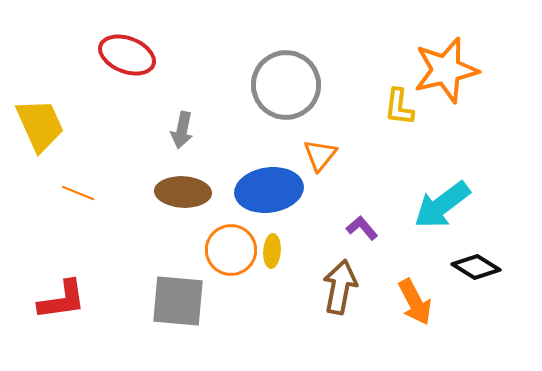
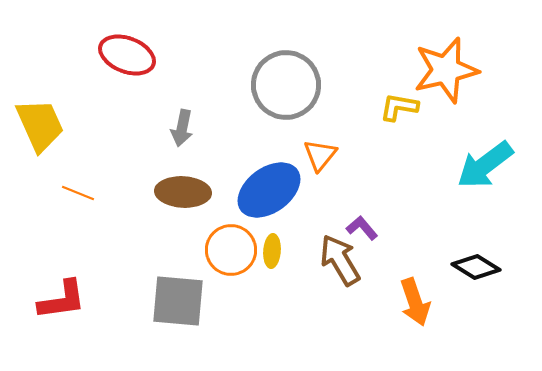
yellow L-shape: rotated 93 degrees clockwise
gray arrow: moved 2 px up
blue ellipse: rotated 28 degrees counterclockwise
cyan arrow: moved 43 px right, 40 px up
brown arrow: moved 27 px up; rotated 42 degrees counterclockwise
orange arrow: rotated 9 degrees clockwise
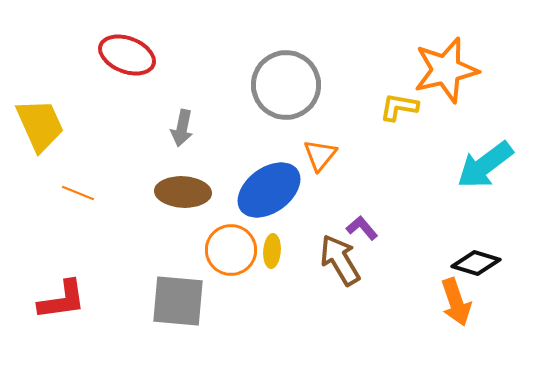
black diamond: moved 4 px up; rotated 15 degrees counterclockwise
orange arrow: moved 41 px right
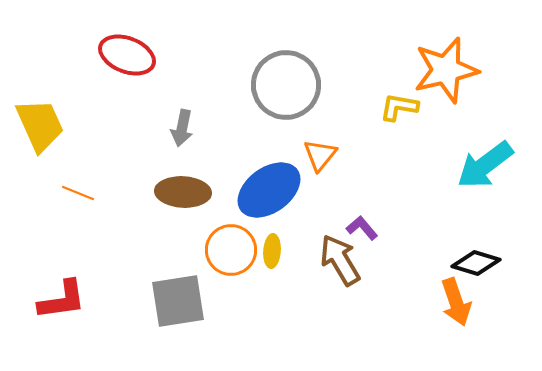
gray square: rotated 14 degrees counterclockwise
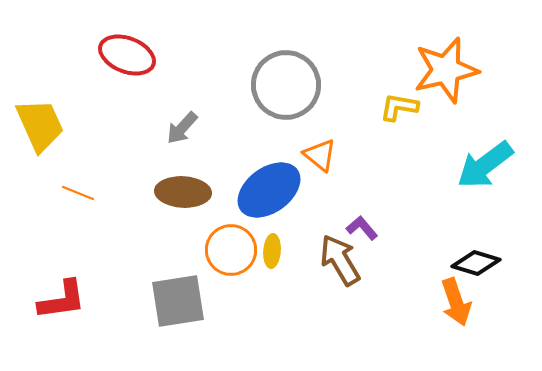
gray arrow: rotated 30 degrees clockwise
orange triangle: rotated 30 degrees counterclockwise
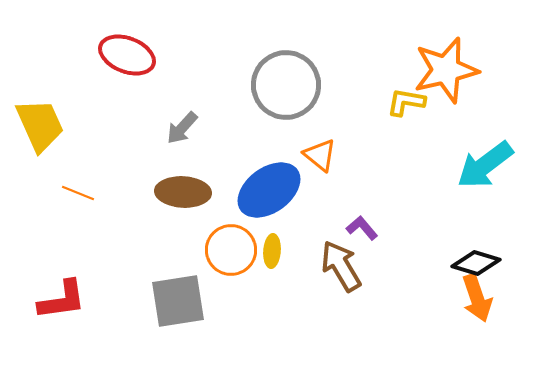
yellow L-shape: moved 7 px right, 5 px up
brown arrow: moved 1 px right, 6 px down
orange arrow: moved 21 px right, 4 px up
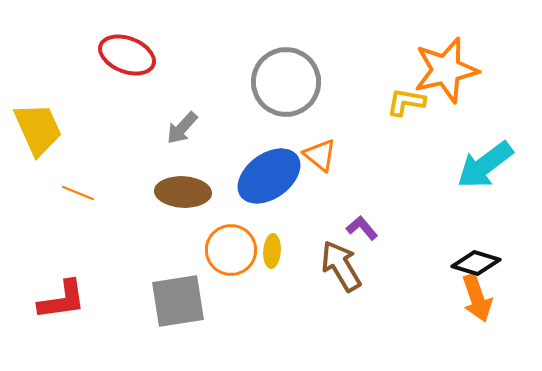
gray circle: moved 3 px up
yellow trapezoid: moved 2 px left, 4 px down
blue ellipse: moved 14 px up
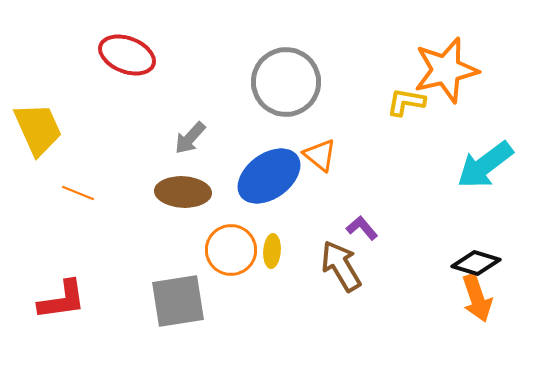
gray arrow: moved 8 px right, 10 px down
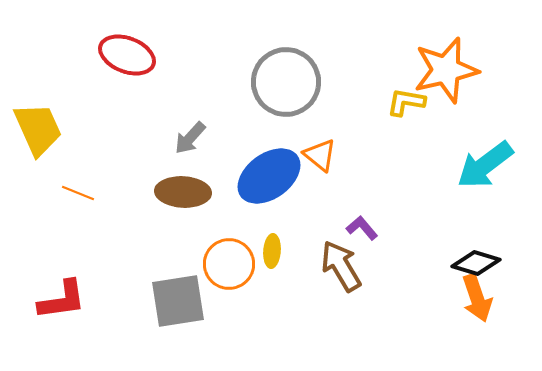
orange circle: moved 2 px left, 14 px down
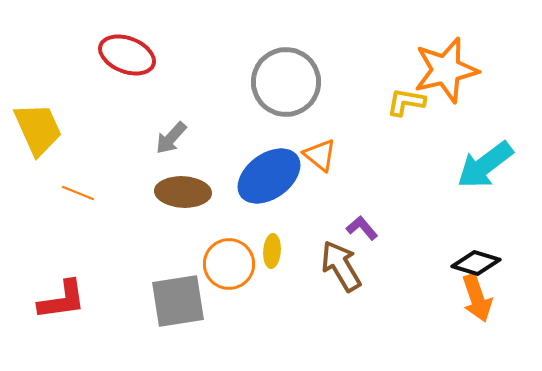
gray arrow: moved 19 px left
